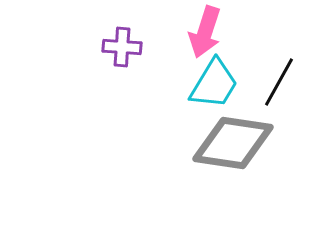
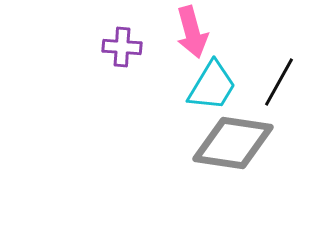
pink arrow: moved 13 px left; rotated 33 degrees counterclockwise
cyan trapezoid: moved 2 px left, 2 px down
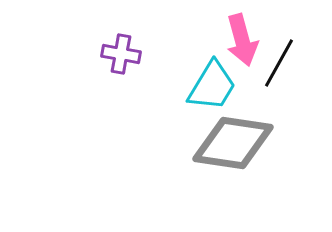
pink arrow: moved 50 px right, 8 px down
purple cross: moved 1 px left, 7 px down; rotated 6 degrees clockwise
black line: moved 19 px up
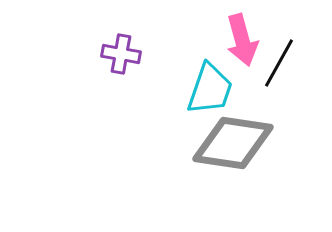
cyan trapezoid: moved 2 px left, 3 px down; rotated 12 degrees counterclockwise
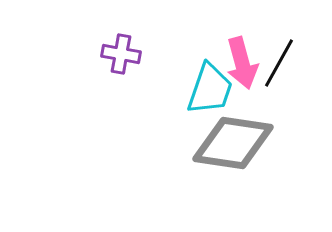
pink arrow: moved 23 px down
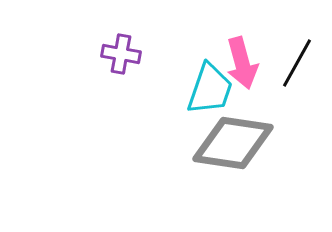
black line: moved 18 px right
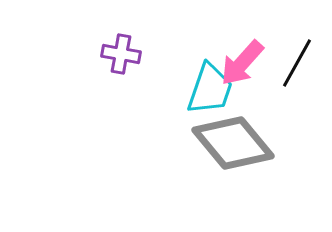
pink arrow: rotated 57 degrees clockwise
gray diamond: rotated 42 degrees clockwise
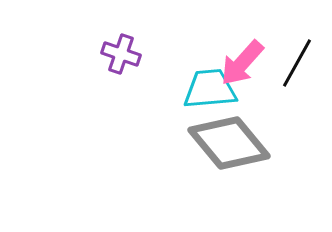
purple cross: rotated 9 degrees clockwise
cyan trapezoid: rotated 114 degrees counterclockwise
gray diamond: moved 4 px left
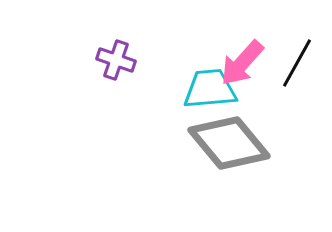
purple cross: moved 5 px left, 6 px down
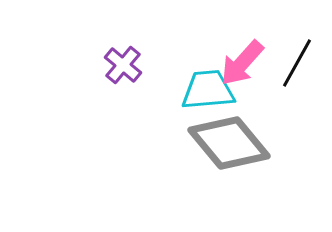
purple cross: moved 7 px right, 5 px down; rotated 21 degrees clockwise
cyan trapezoid: moved 2 px left, 1 px down
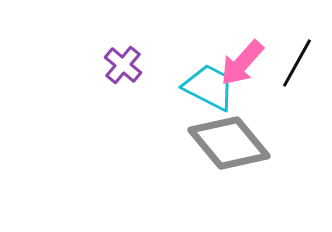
cyan trapezoid: moved 1 px right, 3 px up; rotated 32 degrees clockwise
